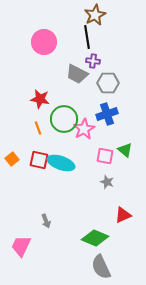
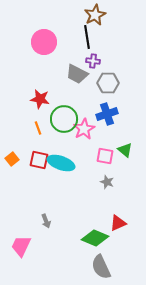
red triangle: moved 5 px left, 8 px down
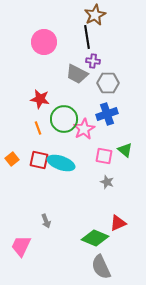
pink square: moved 1 px left
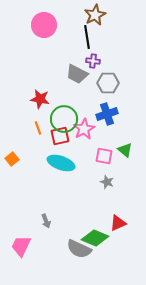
pink circle: moved 17 px up
red square: moved 21 px right, 24 px up; rotated 24 degrees counterclockwise
gray semicircle: moved 22 px left, 18 px up; rotated 40 degrees counterclockwise
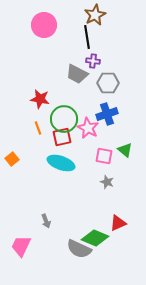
pink star: moved 4 px right, 1 px up; rotated 15 degrees counterclockwise
red square: moved 2 px right, 1 px down
